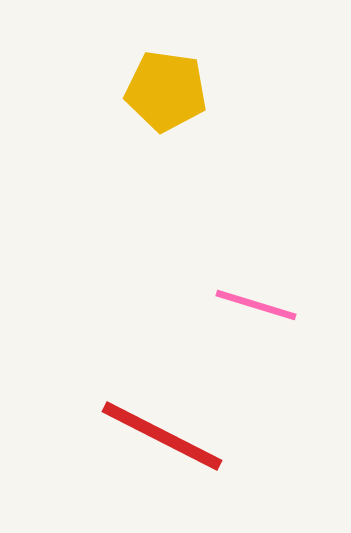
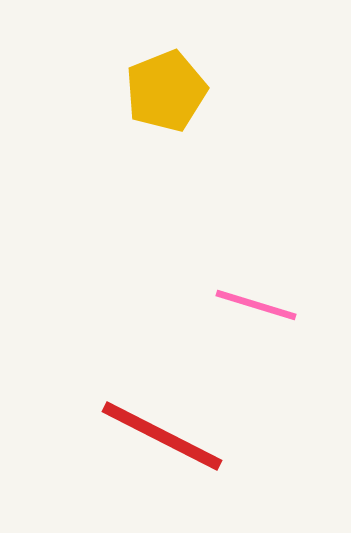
yellow pentagon: rotated 30 degrees counterclockwise
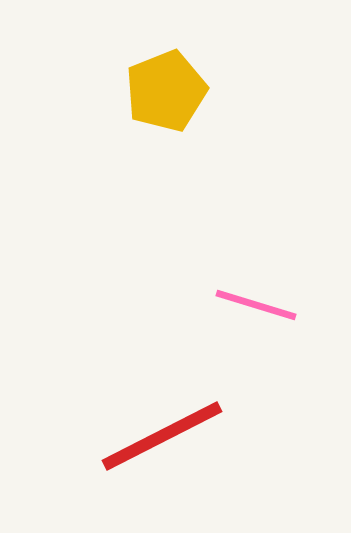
red line: rotated 54 degrees counterclockwise
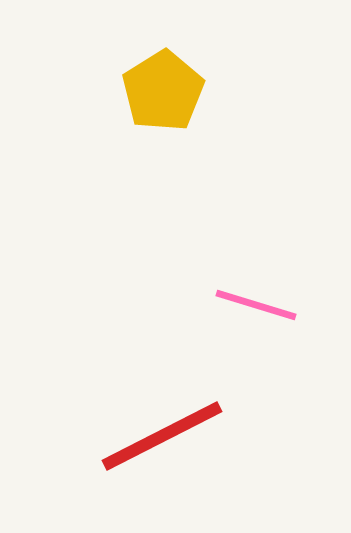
yellow pentagon: moved 3 px left; rotated 10 degrees counterclockwise
